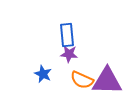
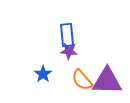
purple star: moved 3 px up
blue star: rotated 12 degrees clockwise
orange semicircle: rotated 25 degrees clockwise
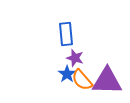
blue rectangle: moved 1 px left, 1 px up
purple star: moved 6 px right, 7 px down; rotated 12 degrees clockwise
blue star: moved 24 px right
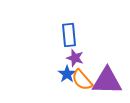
blue rectangle: moved 3 px right, 1 px down
